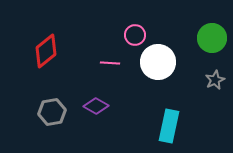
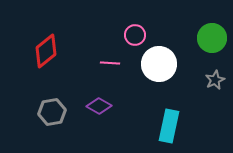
white circle: moved 1 px right, 2 px down
purple diamond: moved 3 px right
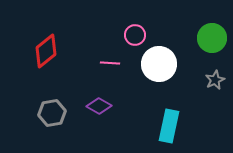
gray hexagon: moved 1 px down
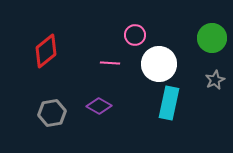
cyan rectangle: moved 23 px up
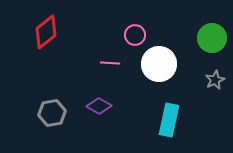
red diamond: moved 19 px up
cyan rectangle: moved 17 px down
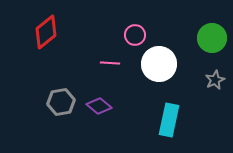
purple diamond: rotated 10 degrees clockwise
gray hexagon: moved 9 px right, 11 px up
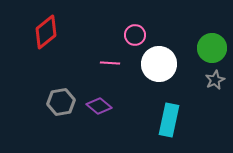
green circle: moved 10 px down
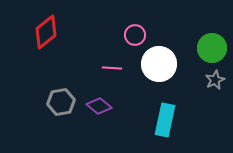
pink line: moved 2 px right, 5 px down
cyan rectangle: moved 4 px left
